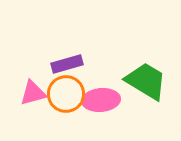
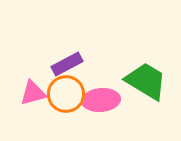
purple rectangle: rotated 12 degrees counterclockwise
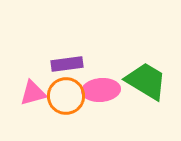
purple rectangle: rotated 20 degrees clockwise
orange circle: moved 2 px down
pink ellipse: moved 10 px up
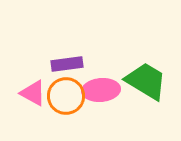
pink triangle: rotated 44 degrees clockwise
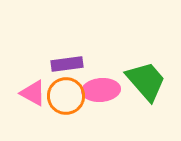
green trapezoid: rotated 18 degrees clockwise
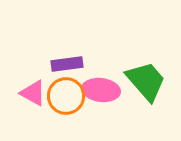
pink ellipse: rotated 12 degrees clockwise
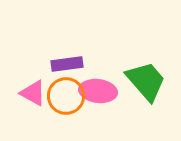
pink ellipse: moved 3 px left, 1 px down
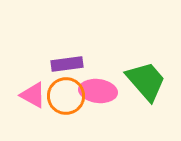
pink triangle: moved 2 px down
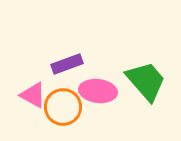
purple rectangle: rotated 12 degrees counterclockwise
orange circle: moved 3 px left, 11 px down
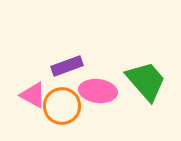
purple rectangle: moved 2 px down
orange circle: moved 1 px left, 1 px up
